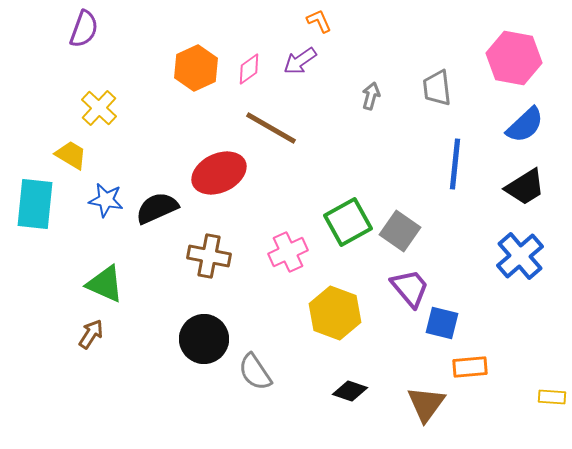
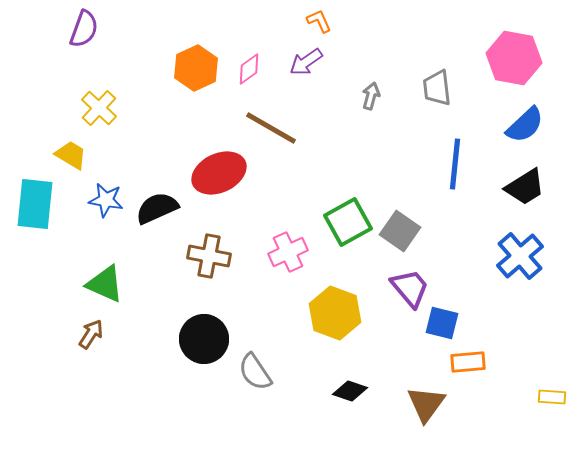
purple arrow: moved 6 px right, 1 px down
orange rectangle: moved 2 px left, 5 px up
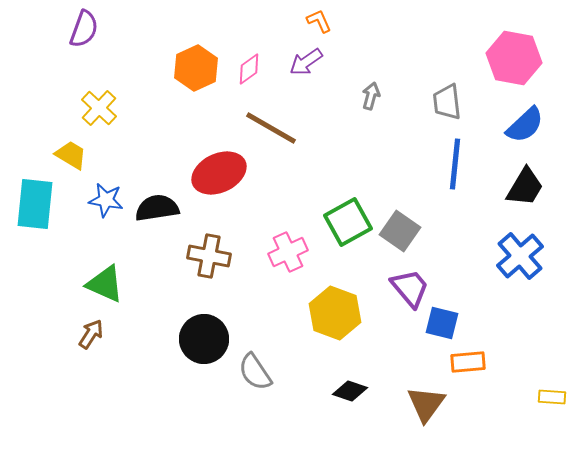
gray trapezoid: moved 10 px right, 14 px down
black trapezoid: rotated 27 degrees counterclockwise
black semicircle: rotated 15 degrees clockwise
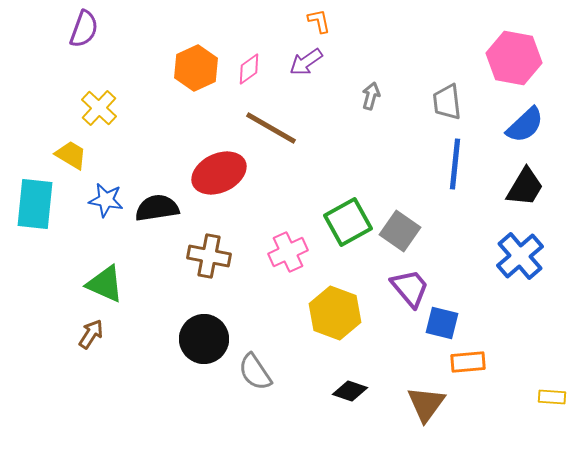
orange L-shape: rotated 12 degrees clockwise
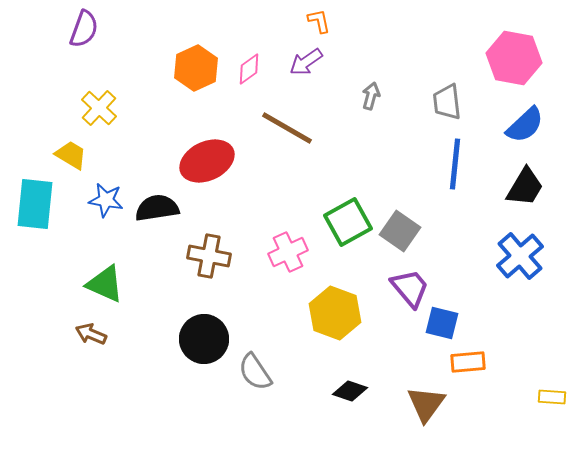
brown line: moved 16 px right
red ellipse: moved 12 px left, 12 px up
brown arrow: rotated 100 degrees counterclockwise
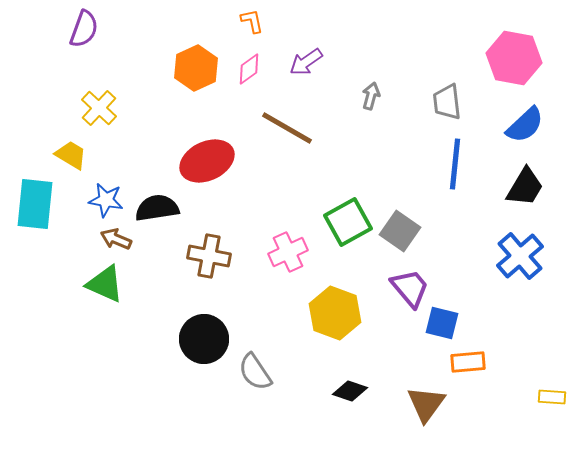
orange L-shape: moved 67 px left
brown arrow: moved 25 px right, 95 px up
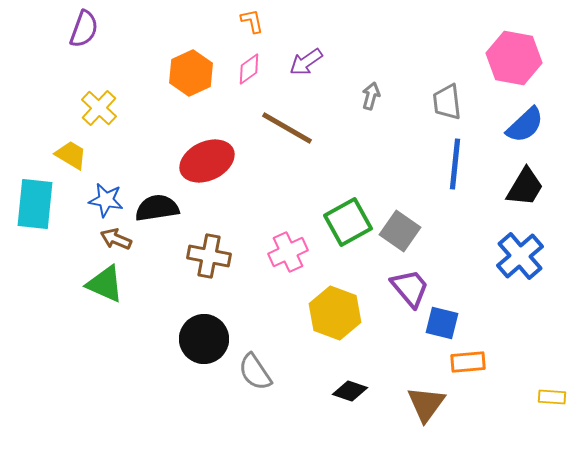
orange hexagon: moved 5 px left, 5 px down
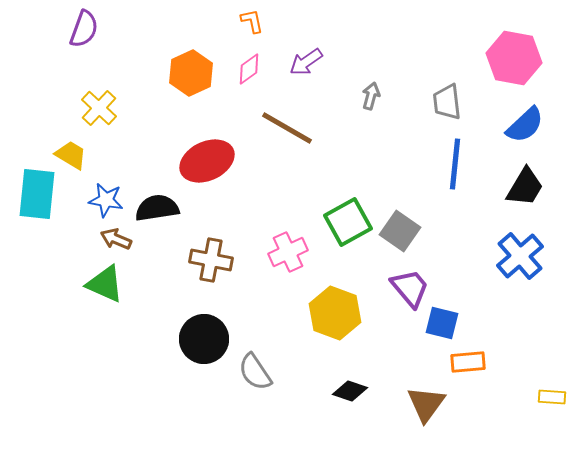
cyan rectangle: moved 2 px right, 10 px up
brown cross: moved 2 px right, 4 px down
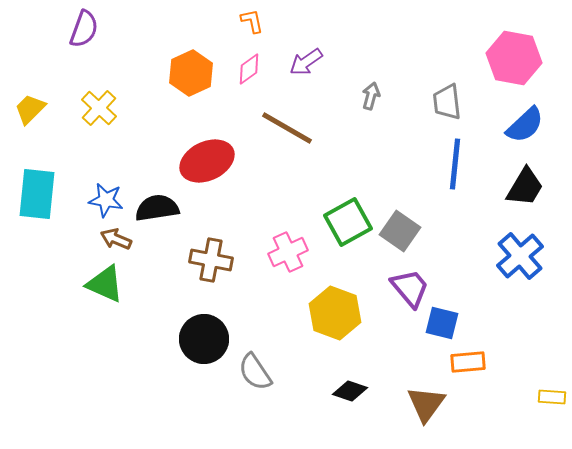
yellow trapezoid: moved 41 px left, 46 px up; rotated 76 degrees counterclockwise
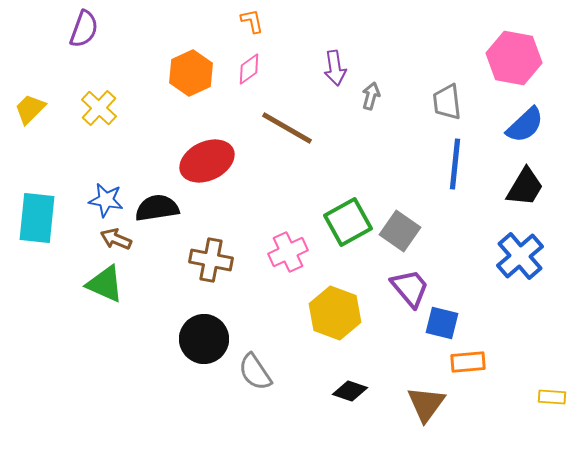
purple arrow: moved 29 px right, 6 px down; rotated 64 degrees counterclockwise
cyan rectangle: moved 24 px down
